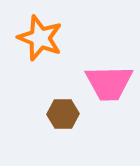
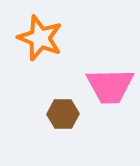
pink trapezoid: moved 1 px right, 3 px down
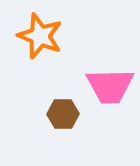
orange star: moved 2 px up
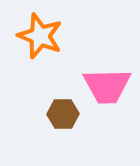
pink trapezoid: moved 3 px left
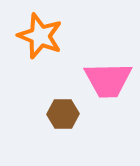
pink trapezoid: moved 1 px right, 6 px up
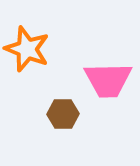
orange star: moved 13 px left, 13 px down
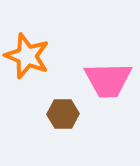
orange star: moved 7 px down
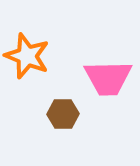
pink trapezoid: moved 2 px up
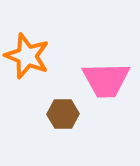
pink trapezoid: moved 2 px left, 2 px down
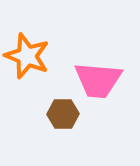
pink trapezoid: moved 8 px left; rotated 6 degrees clockwise
